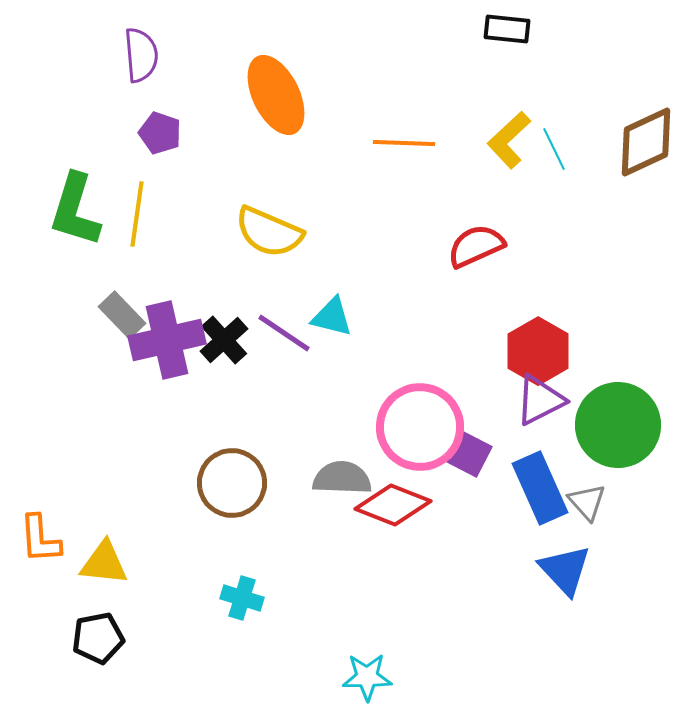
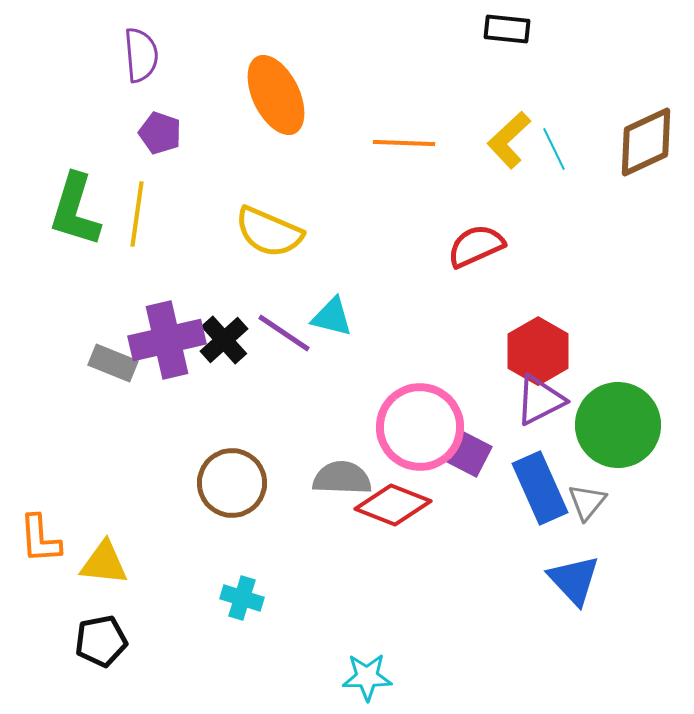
gray rectangle: moved 9 px left, 48 px down; rotated 24 degrees counterclockwise
gray triangle: rotated 21 degrees clockwise
blue triangle: moved 9 px right, 10 px down
black pentagon: moved 3 px right, 3 px down
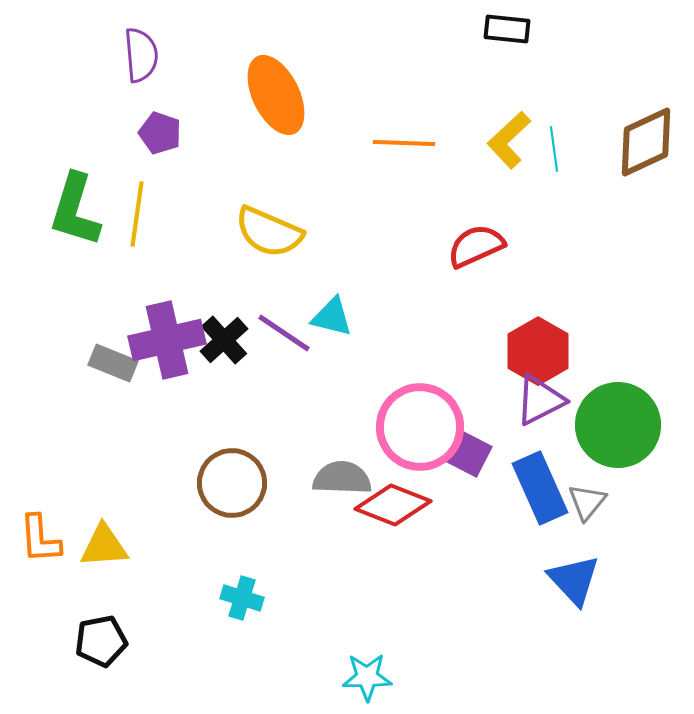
cyan line: rotated 18 degrees clockwise
yellow triangle: moved 17 px up; rotated 10 degrees counterclockwise
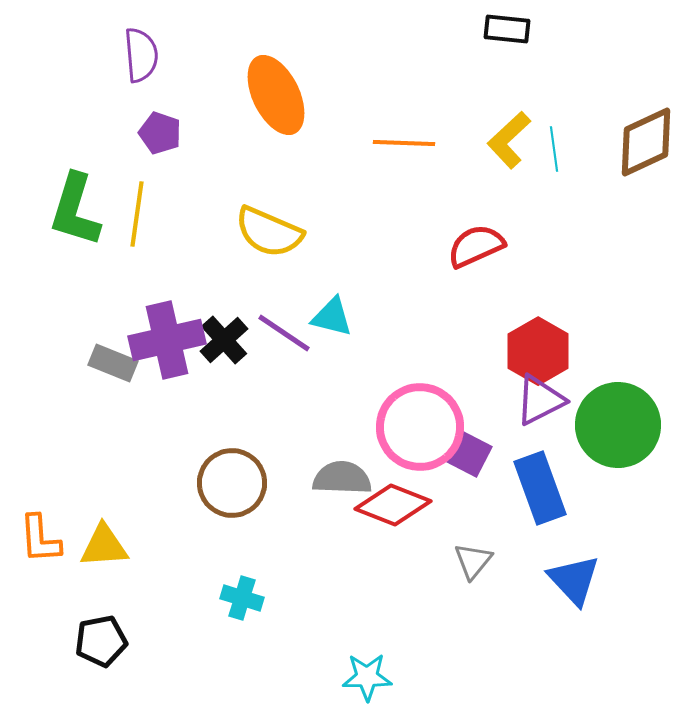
blue rectangle: rotated 4 degrees clockwise
gray triangle: moved 114 px left, 59 px down
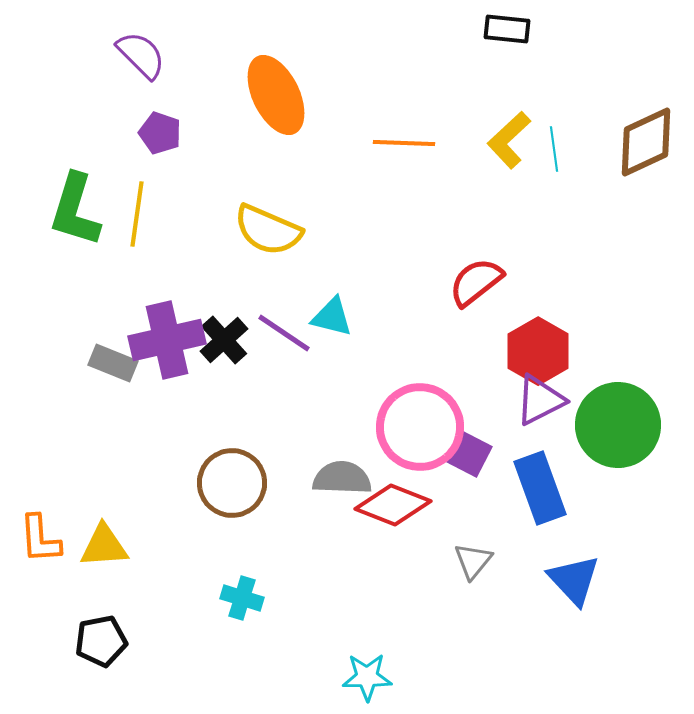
purple semicircle: rotated 40 degrees counterclockwise
yellow semicircle: moved 1 px left, 2 px up
red semicircle: moved 36 px down; rotated 14 degrees counterclockwise
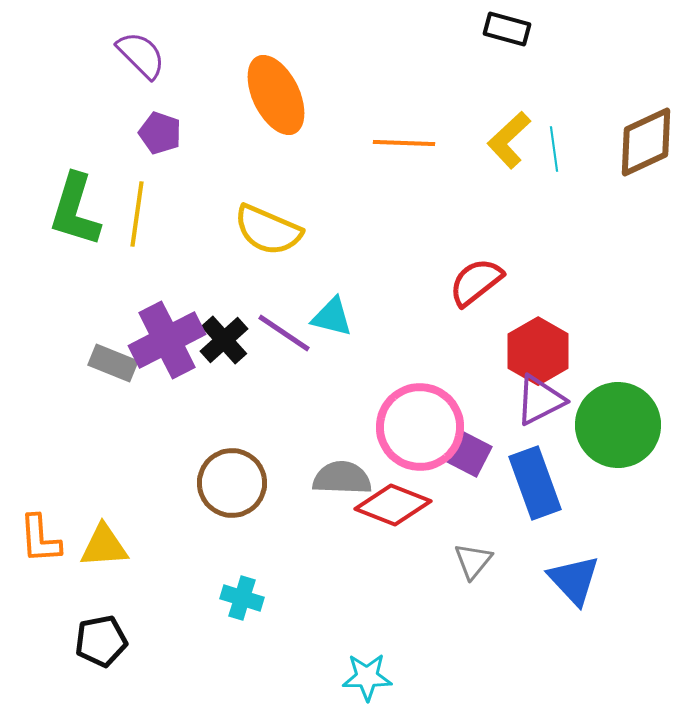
black rectangle: rotated 9 degrees clockwise
purple cross: rotated 14 degrees counterclockwise
blue rectangle: moved 5 px left, 5 px up
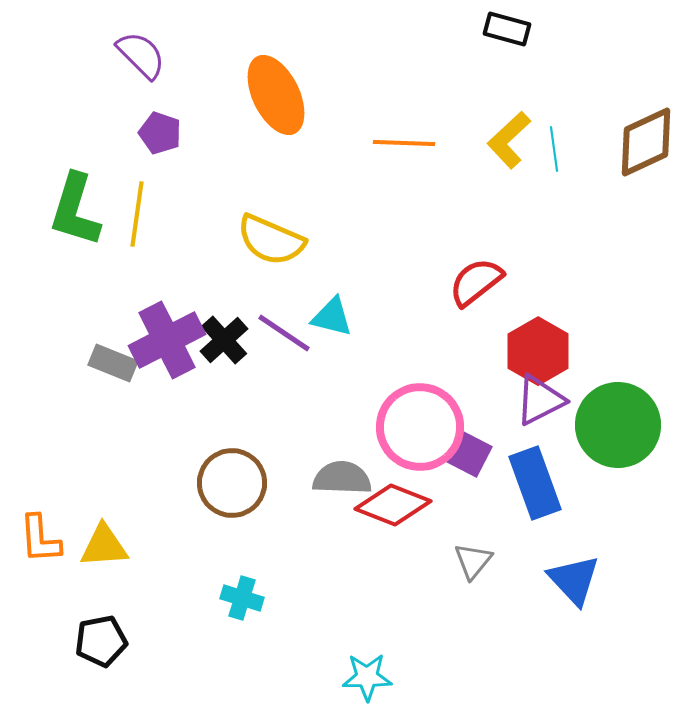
yellow semicircle: moved 3 px right, 10 px down
